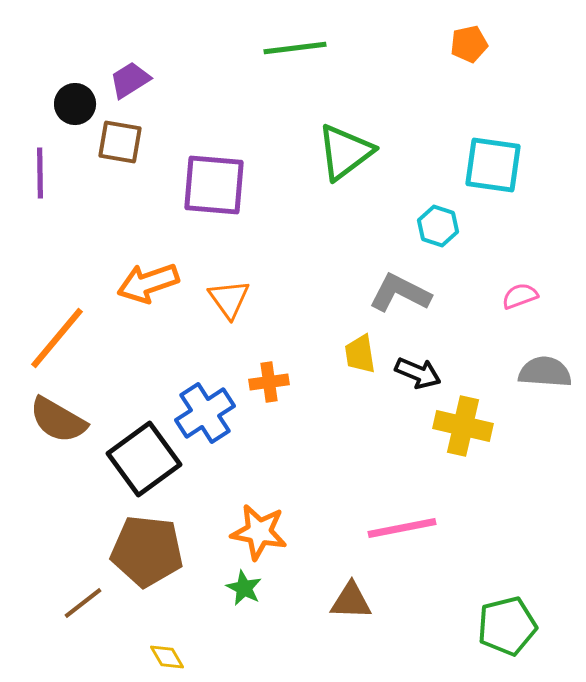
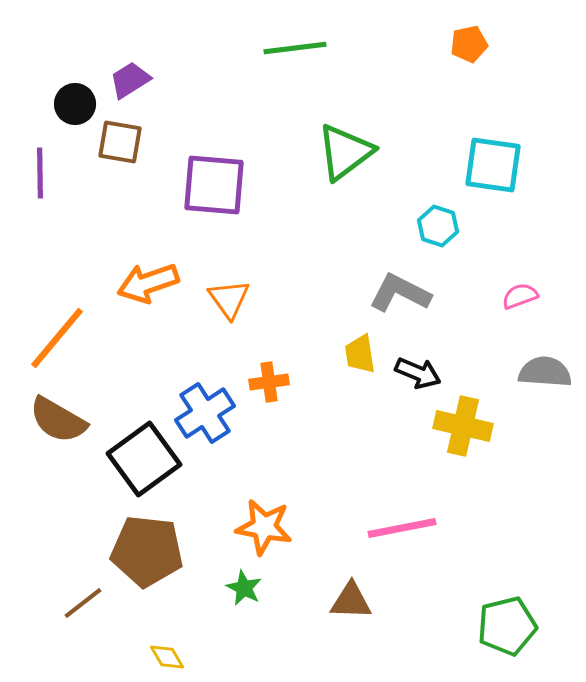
orange star: moved 5 px right, 5 px up
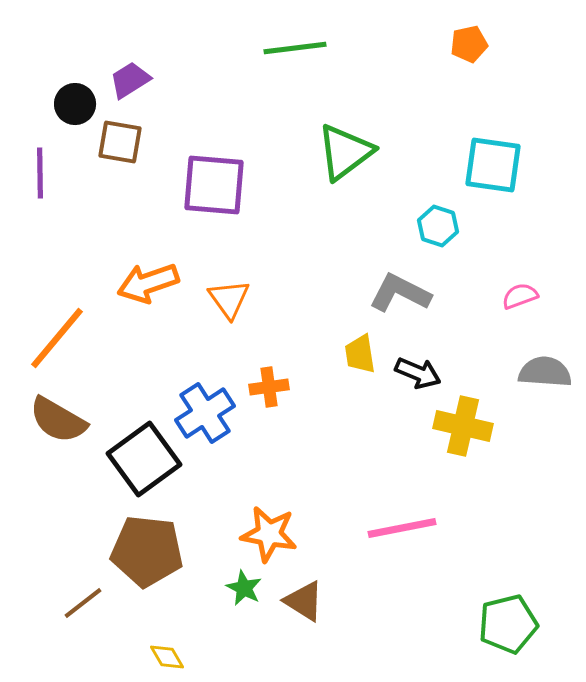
orange cross: moved 5 px down
orange star: moved 5 px right, 7 px down
brown triangle: moved 47 px left; rotated 30 degrees clockwise
green pentagon: moved 1 px right, 2 px up
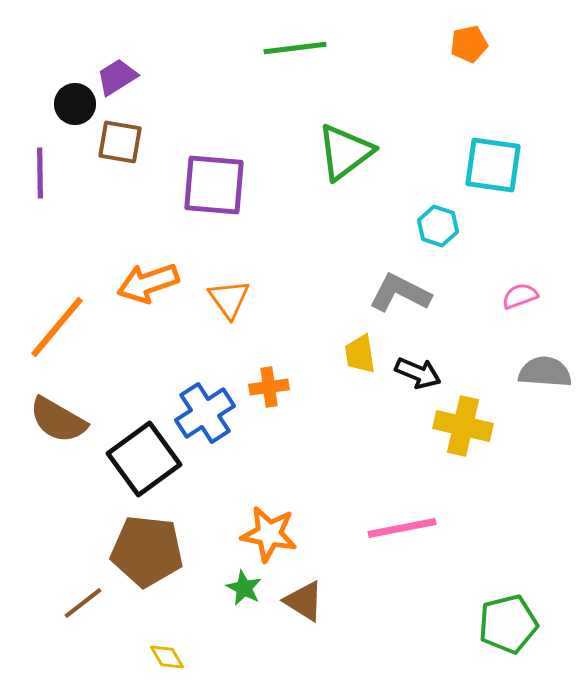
purple trapezoid: moved 13 px left, 3 px up
orange line: moved 11 px up
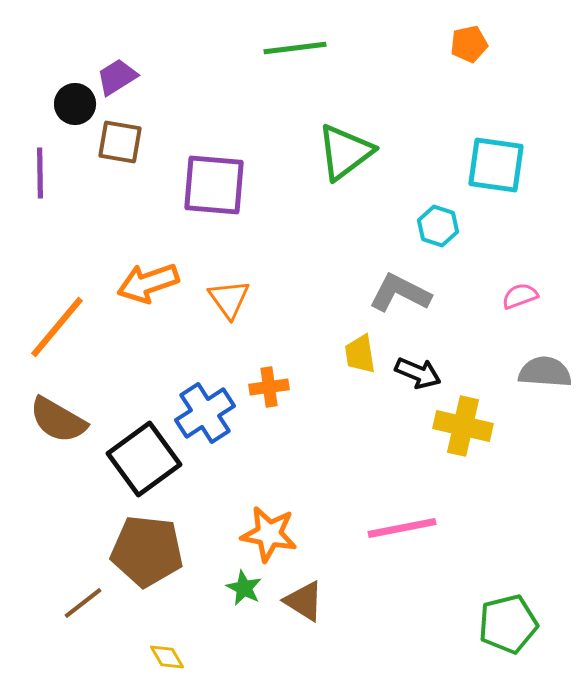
cyan square: moved 3 px right
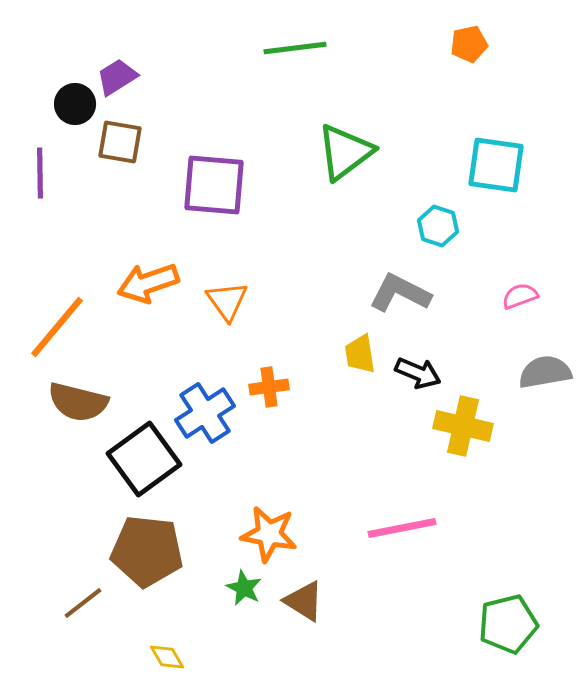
orange triangle: moved 2 px left, 2 px down
gray semicircle: rotated 14 degrees counterclockwise
brown semicircle: moved 20 px right, 18 px up; rotated 16 degrees counterclockwise
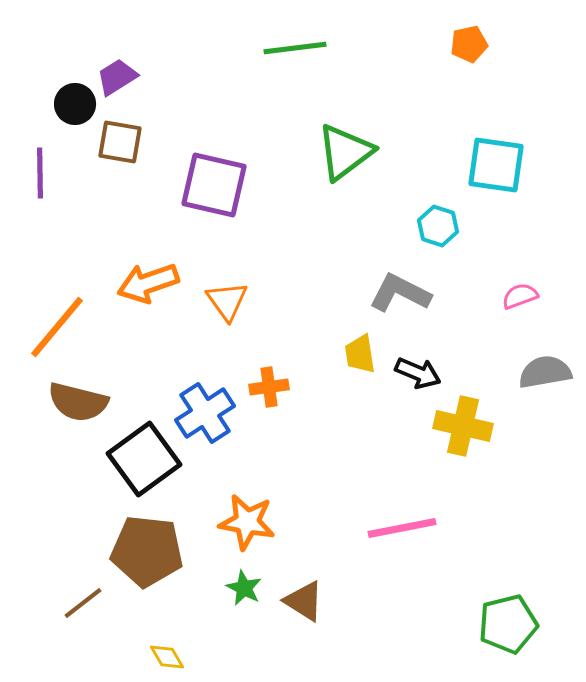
purple square: rotated 8 degrees clockwise
orange star: moved 22 px left, 12 px up
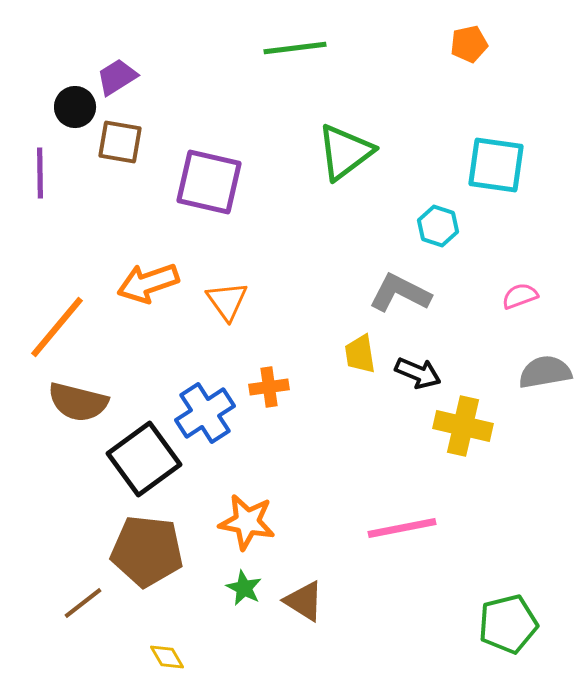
black circle: moved 3 px down
purple square: moved 5 px left, 3 px up
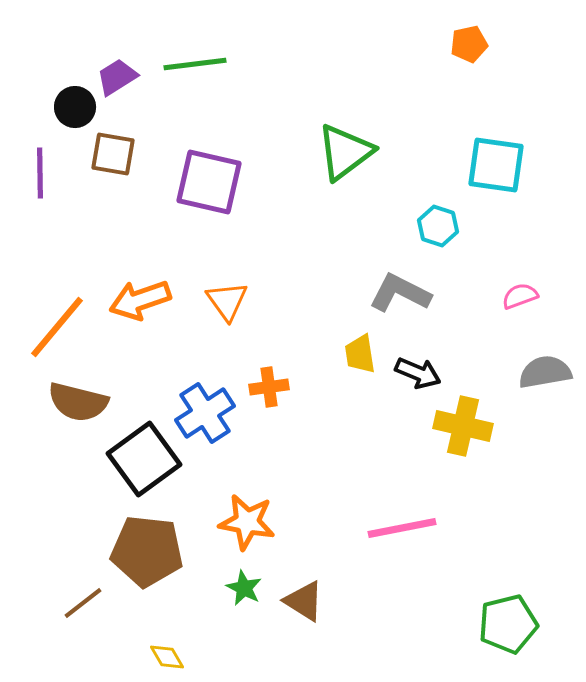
green line: moved 100 px left, 16 px down
brown square: moved 7 px left, 12 px down
orange arrow: moved 8 px left, 17 px down
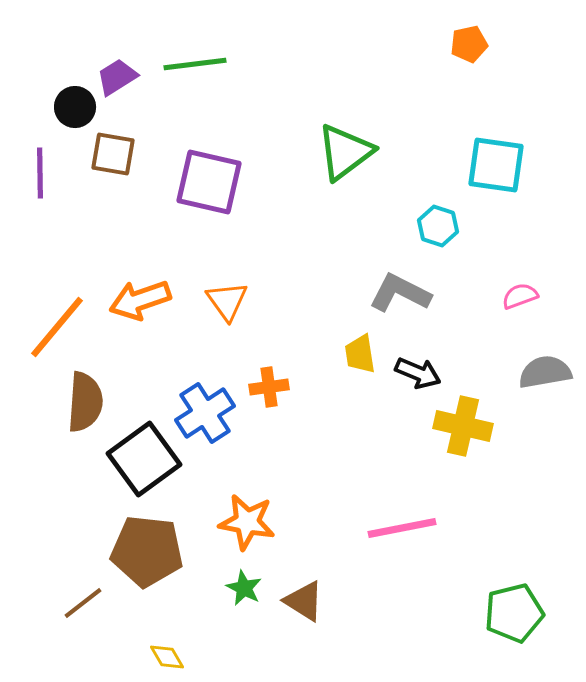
brown semicircle: moved 7 px right; rotated 100 degrees counterclockwise
green pentagon: moved 6 px right, 11 px up
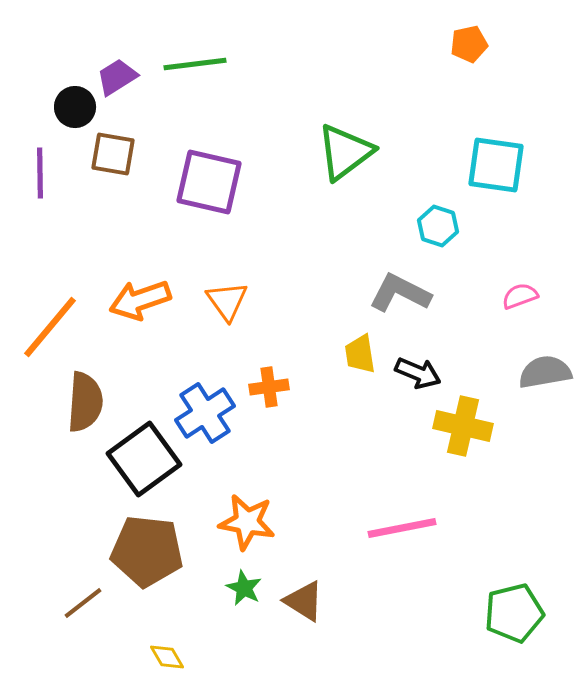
orange line: moved 7 px left
